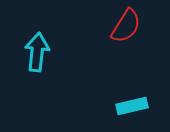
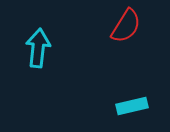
cyan arrow: moved 1 px right, 4 px up
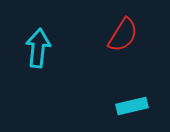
red semicircle: moved 3 px left, 9 px down
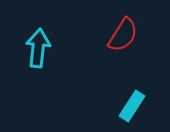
cyan rectangle: rotated 44 degrees counterclockwise
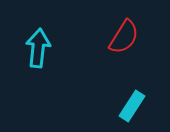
red semicircle: moved 1 px right, 2 px down
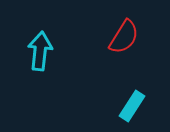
cyan arrow: moved 2 px right, 3 px down
